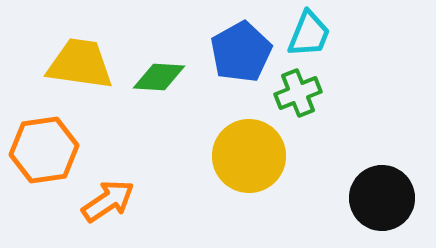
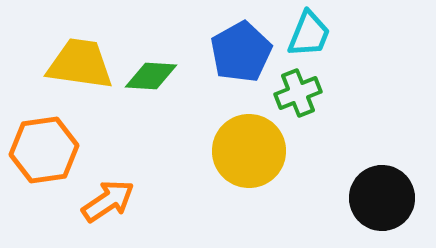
green diamond: moved 8 px left, 1 px up
yellow circle: moved 5 px up
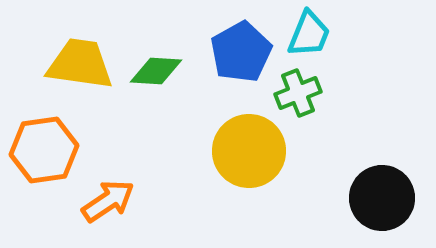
green diamond: moved 5 px right, 5 px up
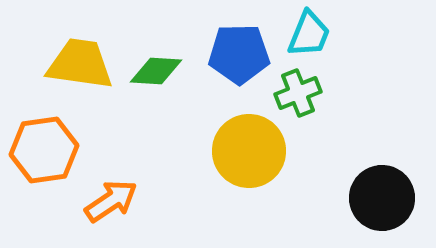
blue pentagon: moved 2 px left, 2 px down; rotated 28 degrees clockwise
orange arrow: moved 3 px right
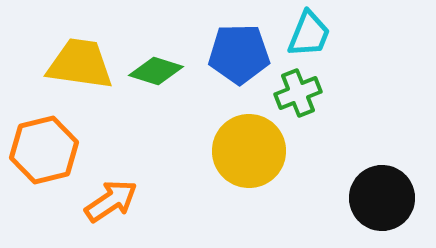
green diamond: rotated 14 degrees clockwise
orange hexagon: rotated 6 degrees counterclockwise
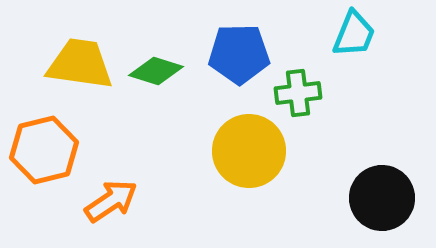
cyan trapezoid: moved 45 px right
green cross: rotated 15 degrees clockwise
